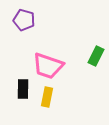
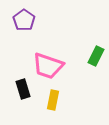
purple pentagon: rotated 20 degrees clockwise
black rectangle: rotated 18 degrees counterclockwise
yellow rectangle: moved 6 px right, 3 px down
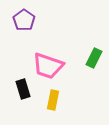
green rectangle: moved 2 px left, 2 px down
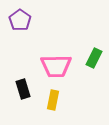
purple pentagon: moved 4 px left
pink trapezoid: moved 8 px right; rotated 20 degrees counterclockwise
